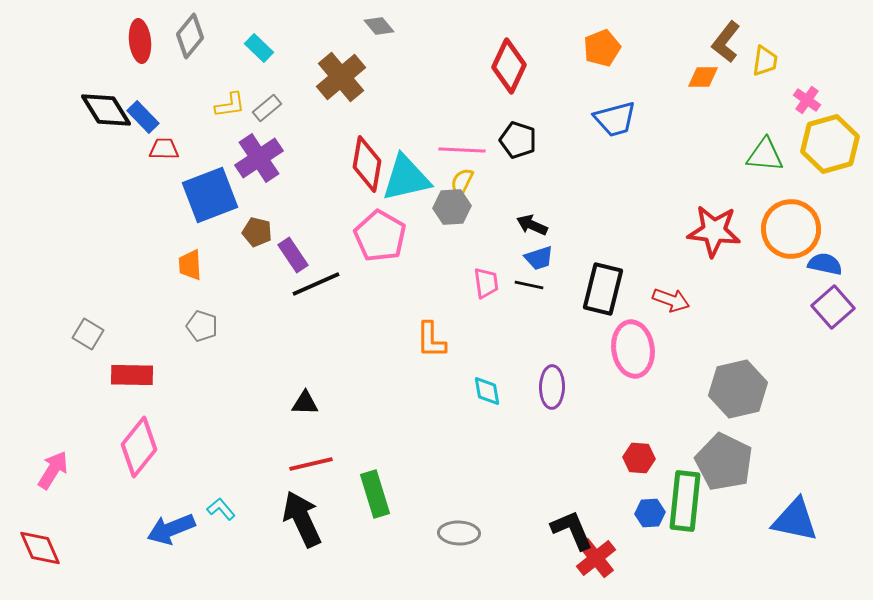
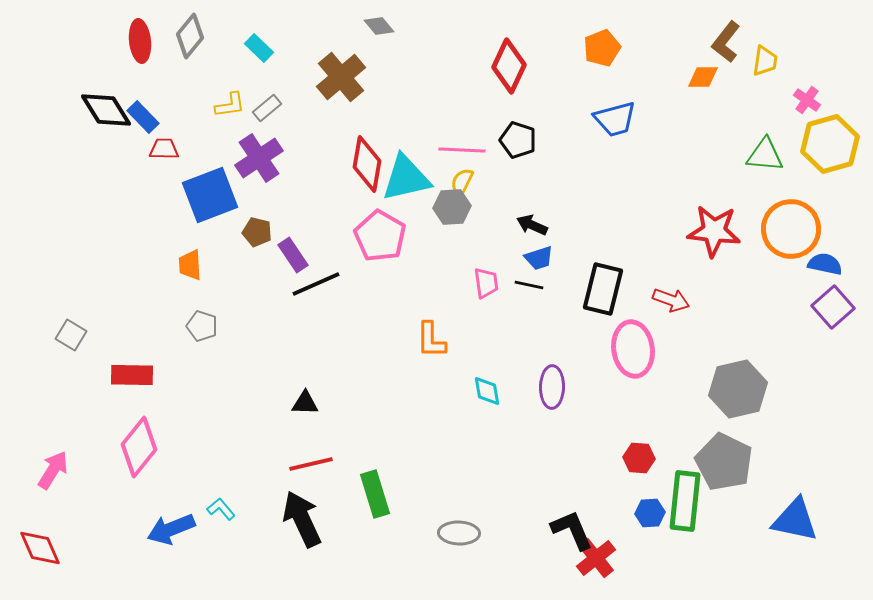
gray square at (88, 334): moved 17 px left, 1 px down
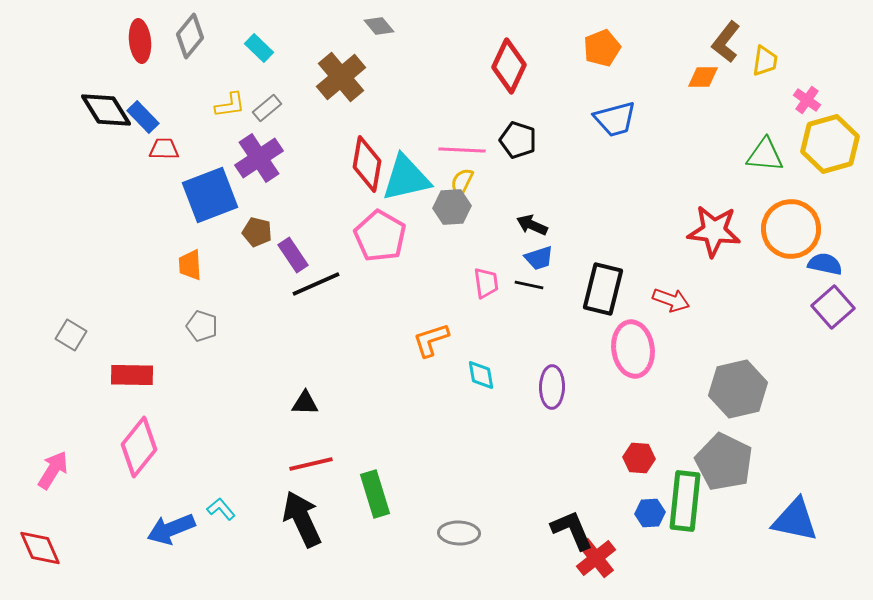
orange L-shape at (431, 340): rotated 72 degrees clockwise
cyan diamond at (487, 391): moved 6 px left, 16 px up
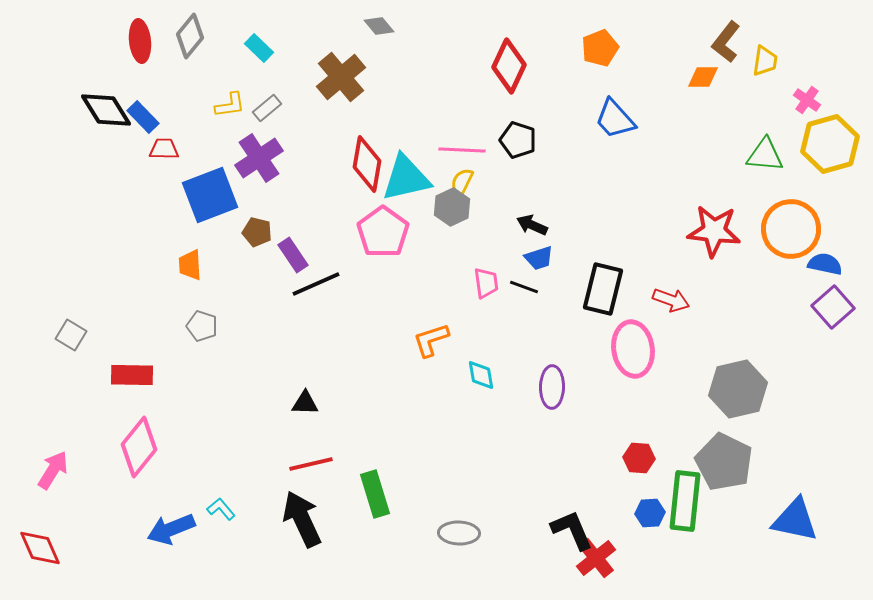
orange pentagon at (602, 48): moved 2 px left
blue trapezoid at (615, 119): rotated 63 degrees clockwise
gray hexagon at (452, 207): rotated 21 degrees counterclockwise
pink pentagon at (380, 236): moved 3 px right, 4 px up; rotated 6 degrees clockwise
black line at (529, 285): moved 5 px left, 2 px down; rotated 8 degrees clockwise
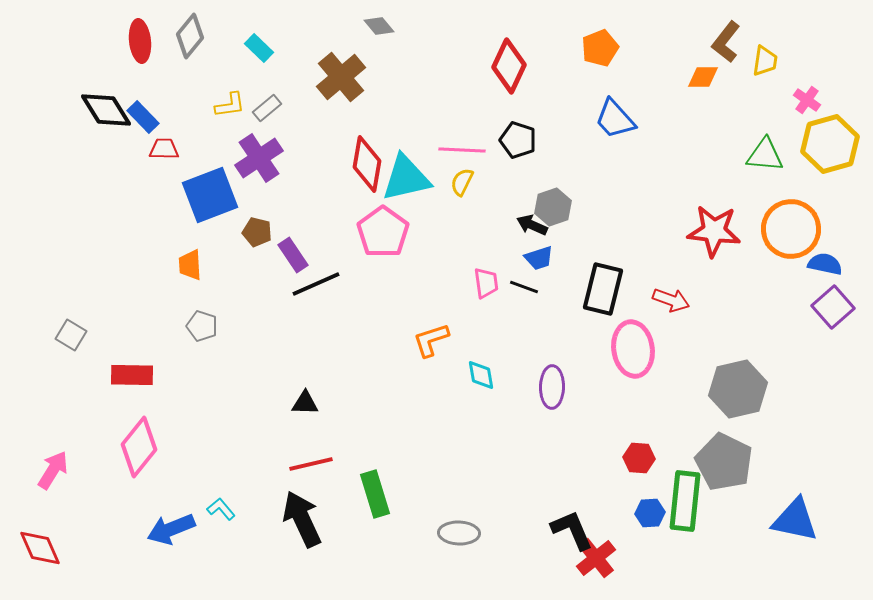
gray hexagon at (452, 207): moved 101 px right; rotated 6 degrees clockwise
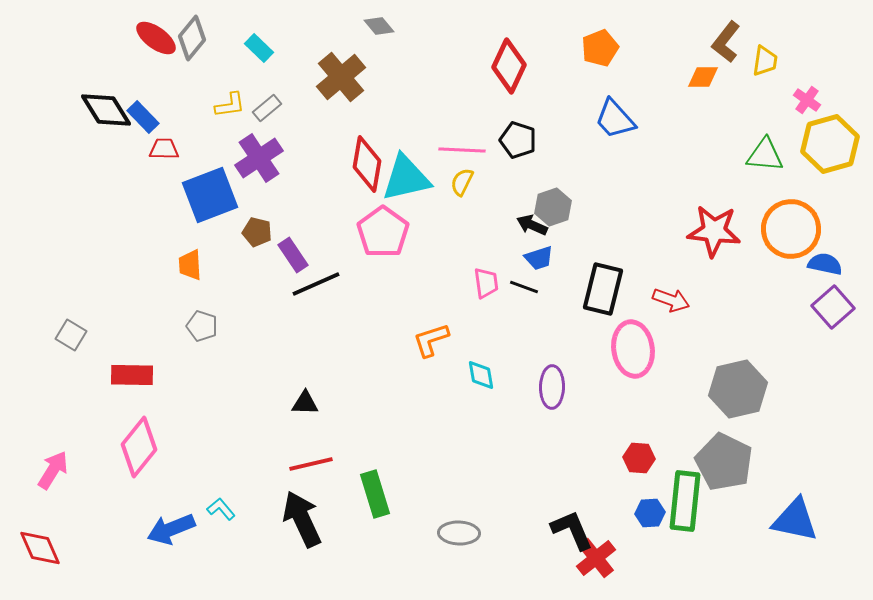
gray diamond at (190, 36): moved 2 px right, 2 px down
red ellipse at (140, 41): moved 16 px right, 3 px up; rotated 48 degrees counterclockwise
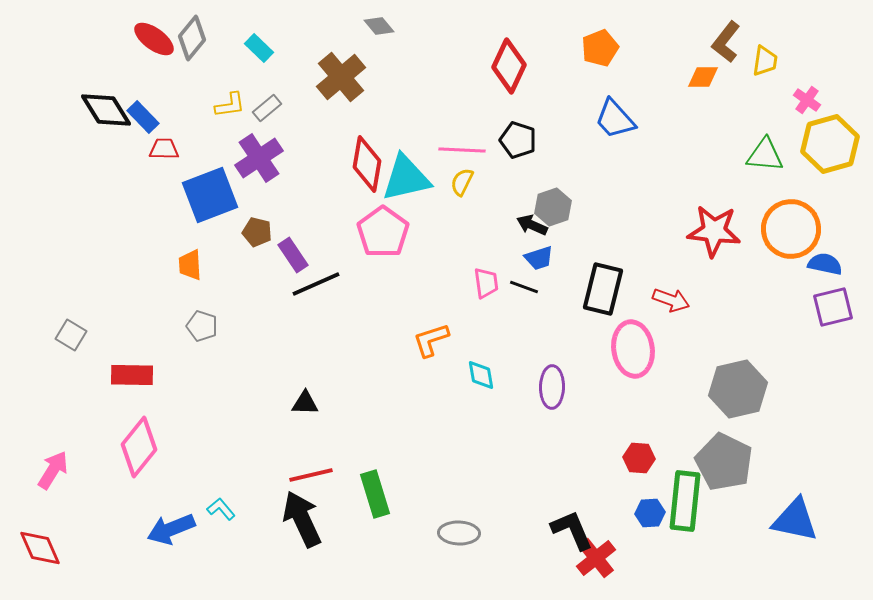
red ellipse at (156, 38): moved 2 px left, 1 px down
purple square at (833, 307): rotated 27 degrees clockwise
red line at (311, 464): moved 11 px down
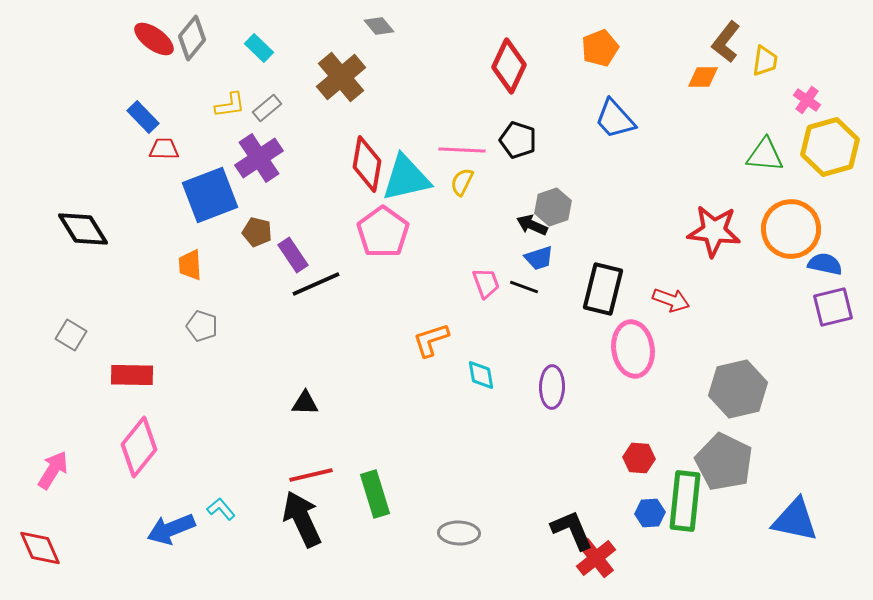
black diamond at (106, 110): moved 23 px left, 119 px down
yellow hexagon at (830, 144): moved 3 px down
pink trapezoid at (486, 283): rotated 12 degrees counterclockwise
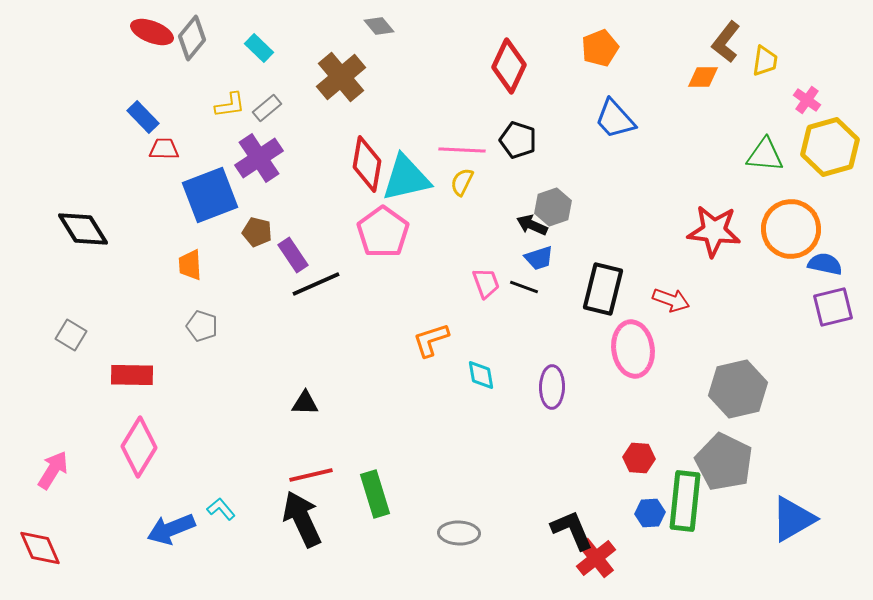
red ellipse at (154, 39): moved 2 px left, 7 px up; rotated 15 degrees counterclockwise
pink diamond at (139, 447): rotated 8 degrees counterclockwise
blue triangle at (795, 520): moved 2 px left, 1 px up; rotated 42 degrees counterclockwise
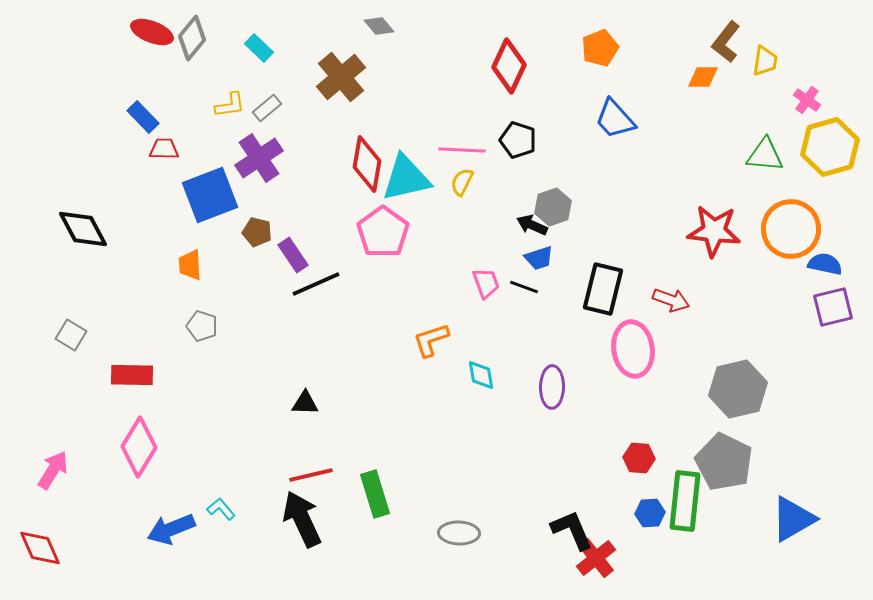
black diamond at (83, 229): rotated 4 degrees clockwise
